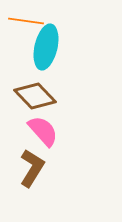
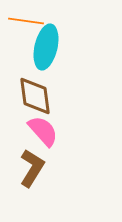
brown diamond: rotated 36 degrees clockwise
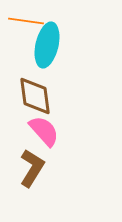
cyan ellipse: moved 1 px right, 2 px up
pink semicircle: moved 1 px right
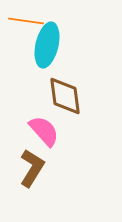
brown diamond: moved 30 px right
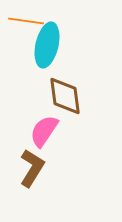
pink semicircle: rotated 104 degrees counterclockwise
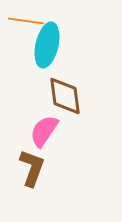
brown L-shape: rotated 12 degrees counterclockwise
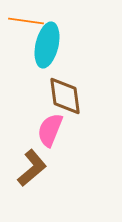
pink semicircle: moved 6 px right, 1 px up; rotated 12 degrees counterclockwise
brown L-shape: rotated 30 degrees clockwise
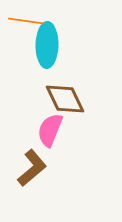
cyan ellipse: rotated 12 degrees counterclockwise
brown diamond: moved 3 px down; rotated 18 degrees counterclockwise
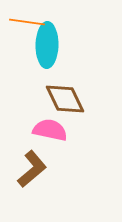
orange line: moved 1 px right, 1 px down
pink semicircle: rotated 80 degrees clockwise
brown L-shape: moved 1 px down
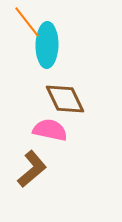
orange line: rotated 44 degrees clockwise
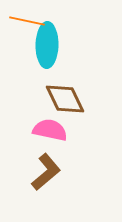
orange line: moved 1 px up; rotated 40 degrees counterclockwise
brown L-shape: moved 14 px right, 3 px down
